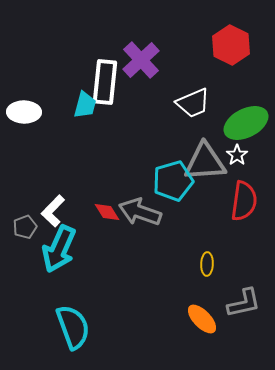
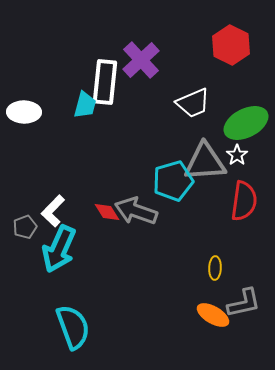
gray arrow: moved 4 px left, 1 px up
yellow ellipse: moved 8 px right, 4 px down
orange ellipse: moved 11 px right, 4 px up; rotated 16 degrees counterclockwise
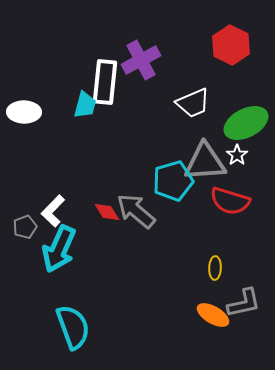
purple cross: rotated 15 degrees clockwise
red semicircle: moved 14 px left; rotated 99 degrees clockwise
gray arrow: rotated 21 degrees clockwise
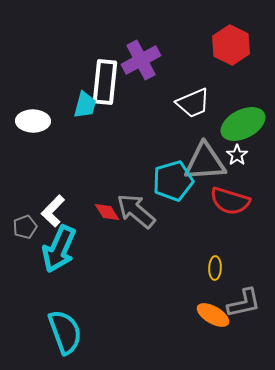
white ellipse: moved 9 px right, 9 px down
green ellipse: moved 3 px left, 1 px down
cyan semicircle: moved 8 px left, 5 px down
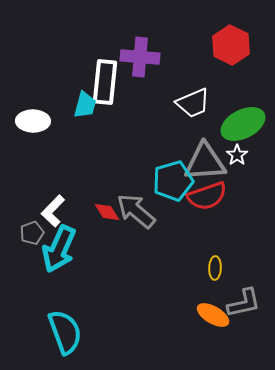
purple cross: moved 1 px left, 3 px up; rotated 33 degrees clockwise
red semicircle: moved 23 px left, 5 px up; rotated 36 degrees counterclockwise
gray pentagon: moved 7 px right, 6 px down
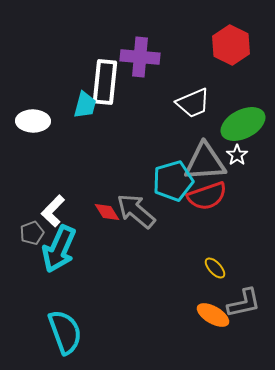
yellow ellipse: rotated 45 degrees counterclockwise
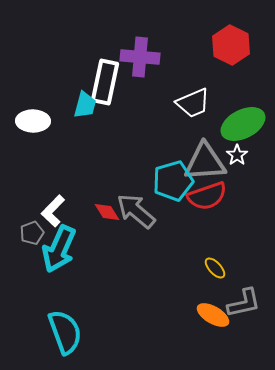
white rectangle: rotated 6 degrees clockwise
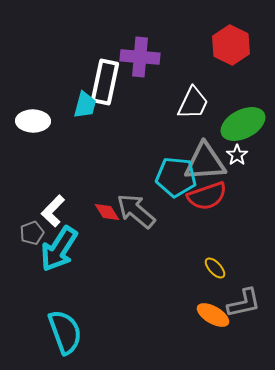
white trapezoid: rotated 42 degrees counterclockwise
cyan pentagon: moved 3 px right, 4 px up; rotated 21 degrees clockwise
cyan arrow: rotated 9 degrees clockwise
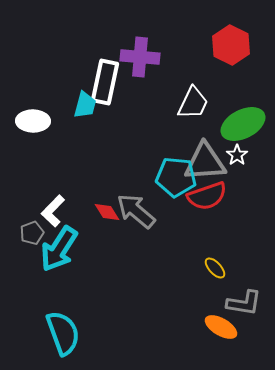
gray L-shape: rotated 21 degrees clockwise
orange ellipse: moved 8 px right, 12 px down
cyan semicircle: moved 2 px left, 1 px down
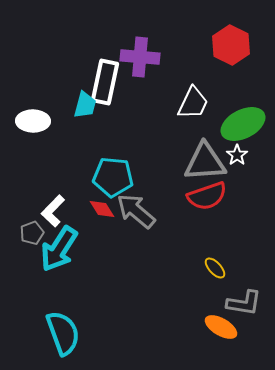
cyan pentagon: moved 63 px left
red diamond: moved 5 px left, 3 px up
